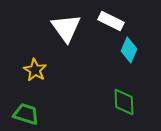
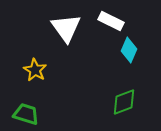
green diamond: rotated 72 degrees clockwise
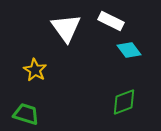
cyan diamond: rotated 60 degrees counterclockwise
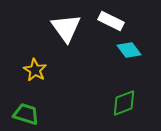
green diamond: moved 1 px down
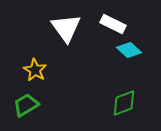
white rectangle: moved 2 px right, 3 px down
cyan diamond: rotated 10 degrees counterclockwise
green trapezoid: moved 9 px up; rotated 48 degrees counterclockwise
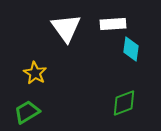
white rectangle: rotated 30 degrees counterclockwise
cyan diamond: moved 2 px right, 1 px up; rotated 55 degrees clockwise
yellow star: moved 3 px down
green trapezoid: moved 1 px right, 7 px down
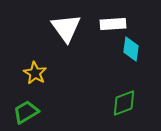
green trapezoid: moved 1 px left
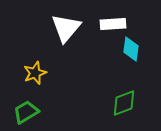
white triangle: rotated 16 degrees clockwise
yellow star: rotated 20 degrees clockwise
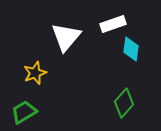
white rectangle: rotated 15 degrees counterclockwise
white triangle: moved 9 px down
green diamond: rotated 28 degrees counterclockwise
green trapezoid: moved 2 px left
